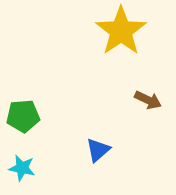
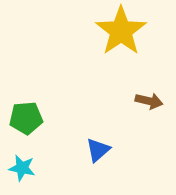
brown arrow: moved 1 px right, 1 px down; rotated 12 degrees counterclockwise
green pentagon: moved 3 px right, 2 px down
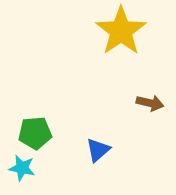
brown arrow: moved 1 px right, 2 px down
green pentagon: moved 9 px right, 15 px down
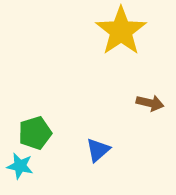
green pentagon: rotated 12 degrees counterclockwise
cyan star: moved 2 px left, 2 px up
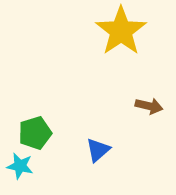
brown arrow: moved 1 px left, 3 px down
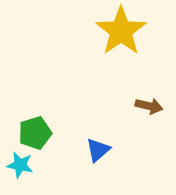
cyan star: moved 1 px up
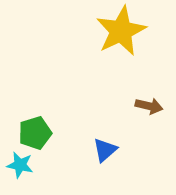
yellow star: rotated 9 degrees clockwise
blue triangle: moved 7 px right
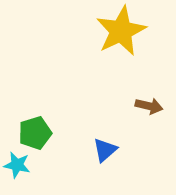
cyan star: moved 3 px left
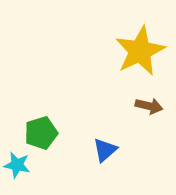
yellow star: moved 19 px right, 20 px down
green pentagon: moved 6 px right
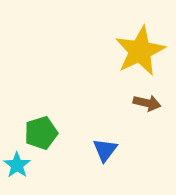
brown arrow: moved 2 px left, 3 px up
blue triangle: rotated 12 degrees counterclockwise
cyan star: rotated 24 degrees clockwise
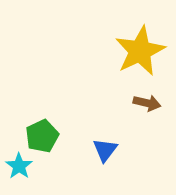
green pentagon: moved 1 px right, 3 px down; rotated 8 degrees counterclockwise
cyan star: moved 2 px right, 1 px down
